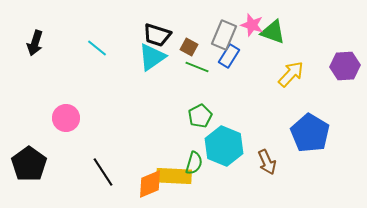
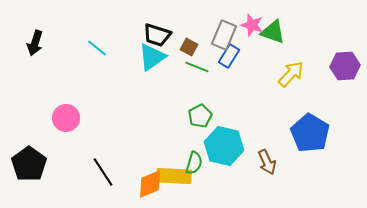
cyan hexagon: rotated 9 degrees counterclockwise
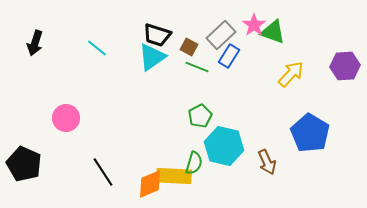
pink star: moved 2 px right; rotated 20 degrees clockwise
gray rectangle: moved 3 px left; rotated 24 degrees clockwise
black pentagon: moved 5 px left; rotated 12 degrees counterclockwise
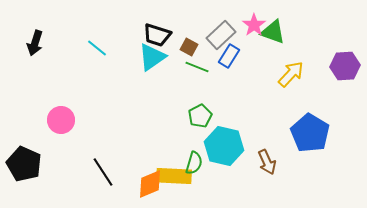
pink circle: moved 5 px left, 2 px down
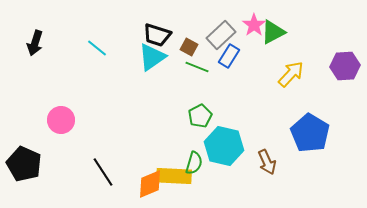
green triangle: rotated 48 degrees counterclockwise
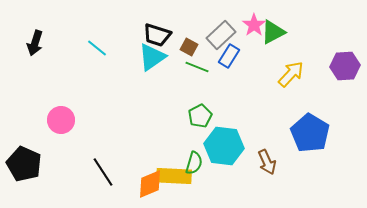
cyan hexagon: rotated 6 degrees counterclockwise
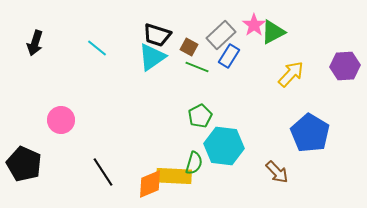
brown arrow: moved 10 px right, 10 px down; rotated 20 degrees counterclockwise
